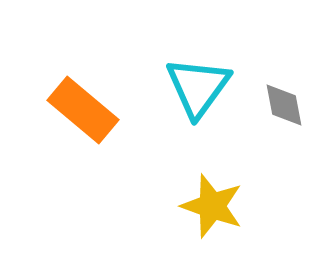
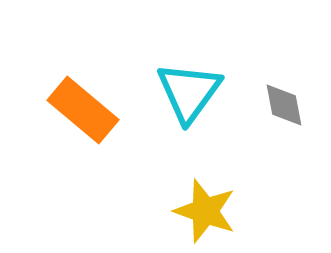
cyan triangle: moved 9 px left, 5 px down
yellow star: moved 7 px left, 5 px down
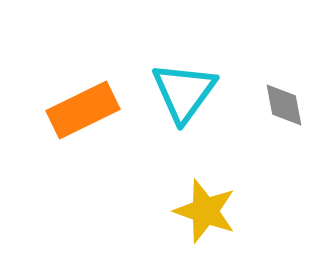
cyan triangle: moved 5 px left
orange rectangle: rotated 66 degrees counterclockwise
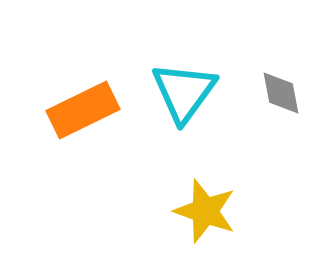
gray diamond: moved 3 px left, 12 px up
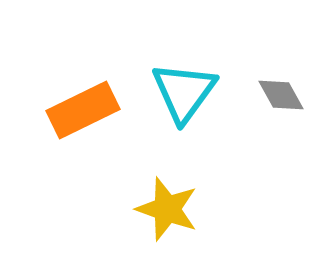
gray diamond: moved 2 px down; rotated 18 degrees counterclockwise
yellow star: moved 38 px left, 2 px up
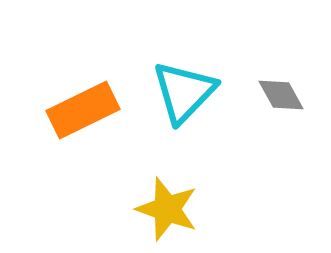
cyan triangle: rotated 8 degrees clockwise
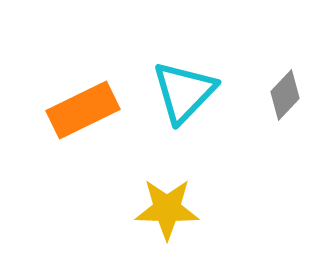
gray diamond: moved 4 px right; rotated 72 degrees clockwise
yellow star: rotated 18 degrees counterclockwise
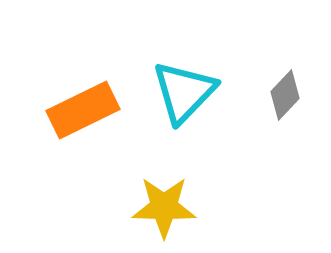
yellow star: moved 3 px left, 2 px up
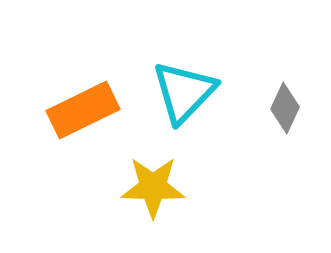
gray diamond: moved 13 px down; rotated 18 degrees counterclockwise
yellow star: moved 11 px left, 20 px up
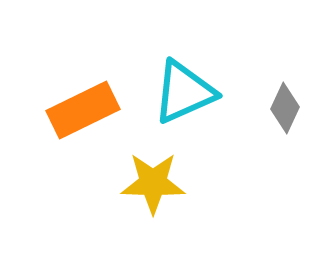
cyan triangle: rotated 22 degrees clockwise
yellow star: moved 4 px up
